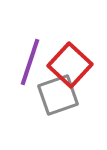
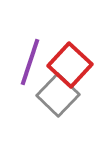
gray square: rotated 27 degrees counterclockwise
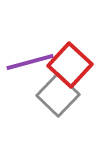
purple line: rotated 57 degrees clockwise
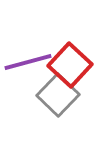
purple line: moved 2 px left
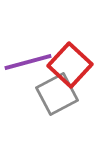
gray square: moved 1 px left, 1 px up; rotated 18 degrees clockwise
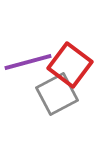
red square: rotated 6 degrees counterclockwise
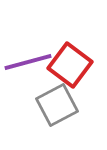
gray square: moved 11 px down
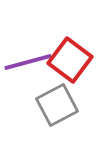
red square: moved 5 px up
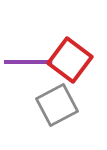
purple line: rotated 15 degrees clockwise
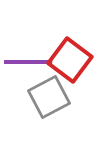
gray square: moved 8 px left, 8 px up
